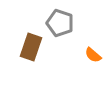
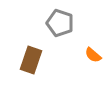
brown rectangle: moved 13 px down
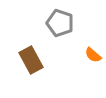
brown rectangle: rotated 48 degrees counterclockwise
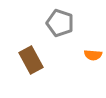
orange semicircle: rotated 36 degrees counterclockwise
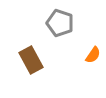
orange semicircle: rotated 60 degrees counterclockwise
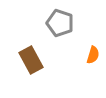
orange semicircle: rotated 18 degrees counterclockwise
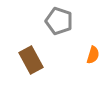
gray pentagon: moved 1 px left, 2 px up
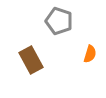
orange semicircle: moved 3 px left, 1 px up
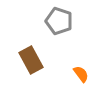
orange semicircle: moved 9 px left, 20 px down; rotated 54 degrees counterclockwise
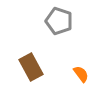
brown rectangle: moved 7 px down
